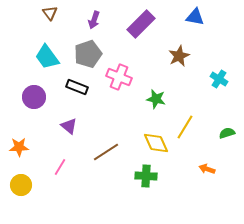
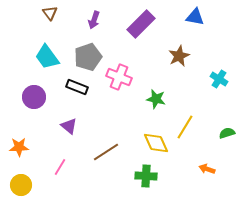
gray pentagon: moved 3 px down
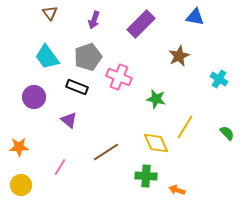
purple triangle: moved 6 px up
green semicircle: rotated 63 degrees clockwise
orange arrow: moved 30 px left, 21 px down
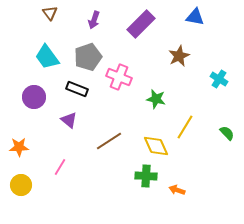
black rectangle: moved 2 px down
yellow diamond: moved 3 px down
brown line: moved 3 px right, 11 px up
